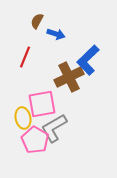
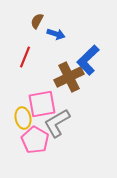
gray L-shape: moved 3 px right, 5 px up
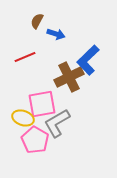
red line: rotated 45 degrees clockwise
yellow ellipse: rotated 60 degrees counterclockwise
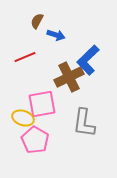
blue arrow: moved 1 px down
gray L-shape: moved 27 px right; rotated 52 degrees counterclockwise
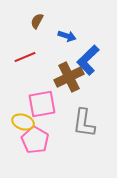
blue arrow: moved 11 px right, 1 px down
yellow ellipse: moved 4 px down
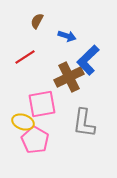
red line: rotated 10 degrees counterclockwise
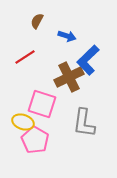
pink square: rotated 28 degrees clockwise
